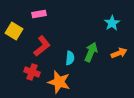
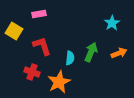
red L-shape: rotated 70 degrees counterclockwise
orange star: rotated 30 degrees clockwise
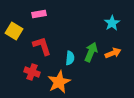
orange arrow: moved 6 px left
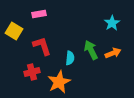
green arrow: moved 2 px up; rotated 48 degrees counterclockwise
red cross: rotated 35 degrees counterclockwise
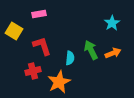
red cross: moved 1 px right, 1 px up
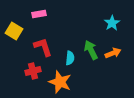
red L-shape: moved 1 px right, 1 px down
orange star: moved 1 px right; rotated 25 degrees counterclockwise
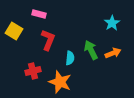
pink rectangle: rotated 24 degrees clockwise
red L-shape: moved 5 px right, 7 px up; rotated 40 degrees clockwise
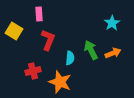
pink rectangle: rotated 72 degrees clockwise
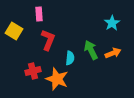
orange star: moved 3 px left, 3 px up
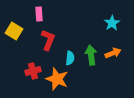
green arrow: moved 5 px down; rotated 18 degrees clockwise
